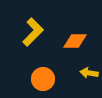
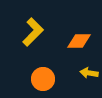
orange diamond: moved 4 px right
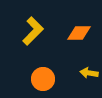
yellow L-shape: moved 1 px up
orange diamond: moved 8 px up
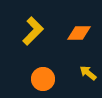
yellow arrow: moved 1 px left; rotated 30 degrees clockwise
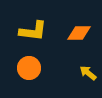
yellow L-shape: rotated 52 degrees clockwise
orange circle: moved 14 px left, 11 px up
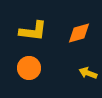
orange diamond: rotated 15 degrees counterclockwise
yellow arrow: rotated 18 degrees counterclockwise
